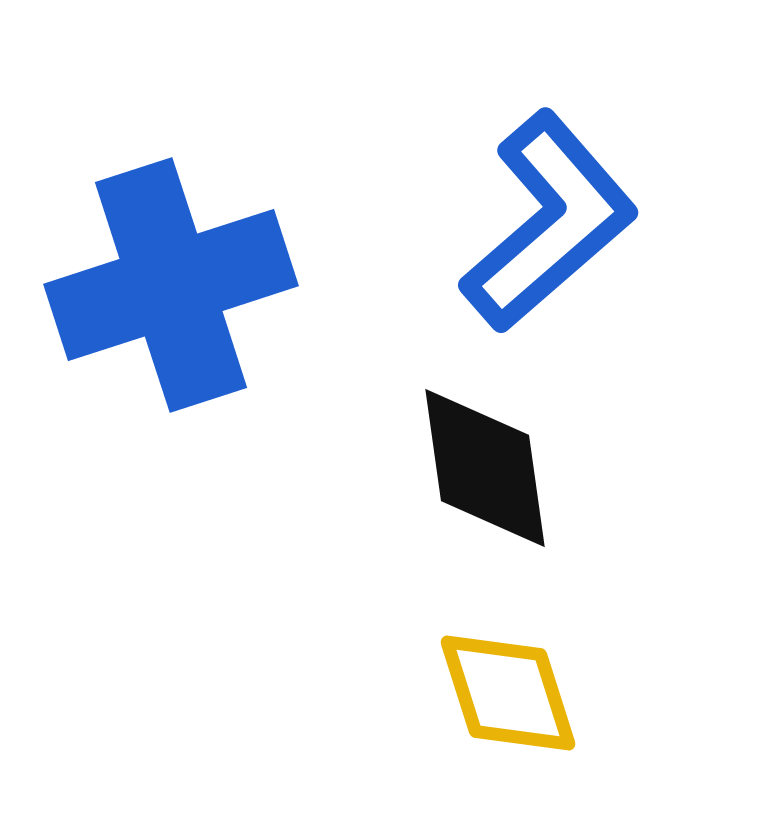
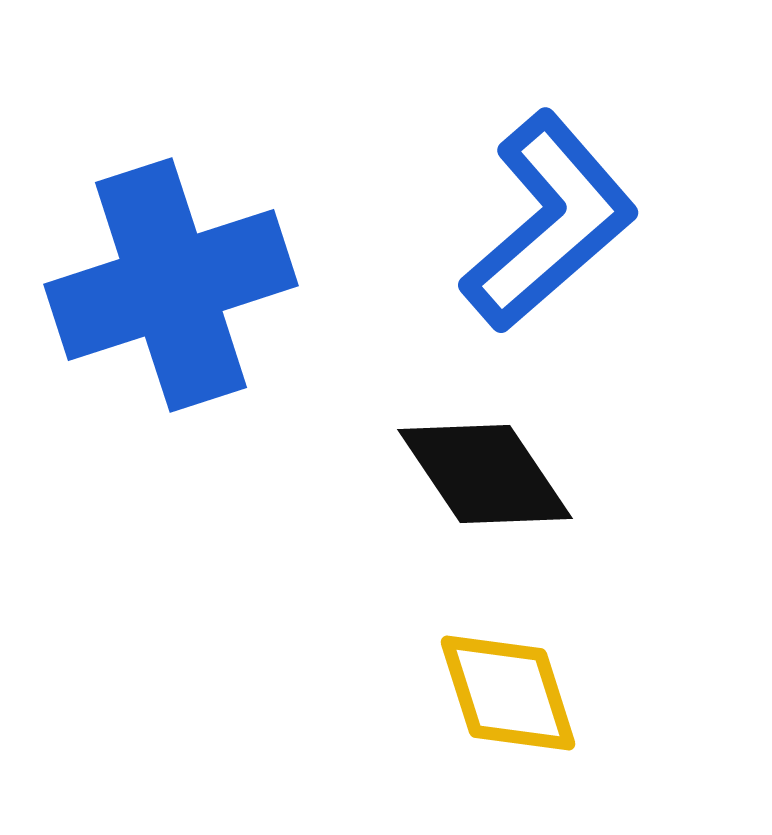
black diamond: moved 6 px down; rotated 26 degrees counterclockwise
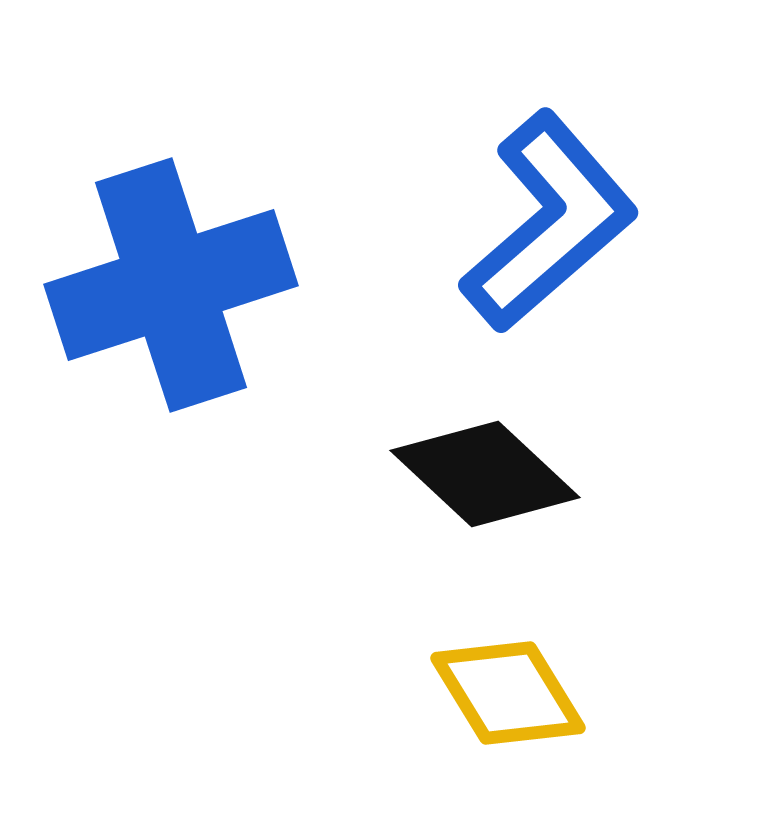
black diamond: rotated 13 degrees counterclockwise
yellow diamond: rotated 14 degrees counterclockwise
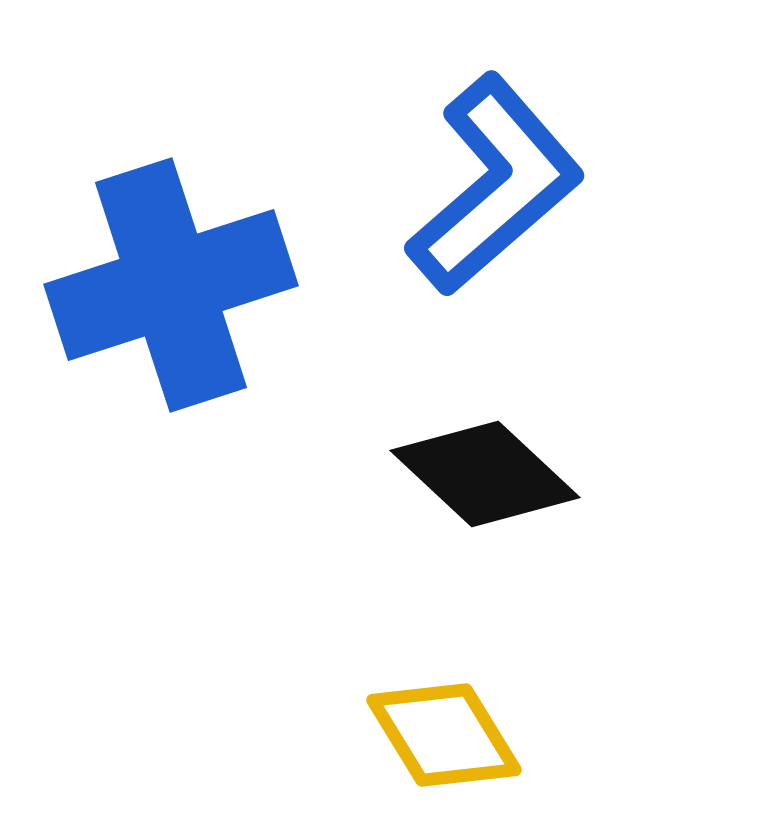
blue L-shape: moved 54 px left, 37 px up
yellow diamond: moved 64 px left, 42 px down
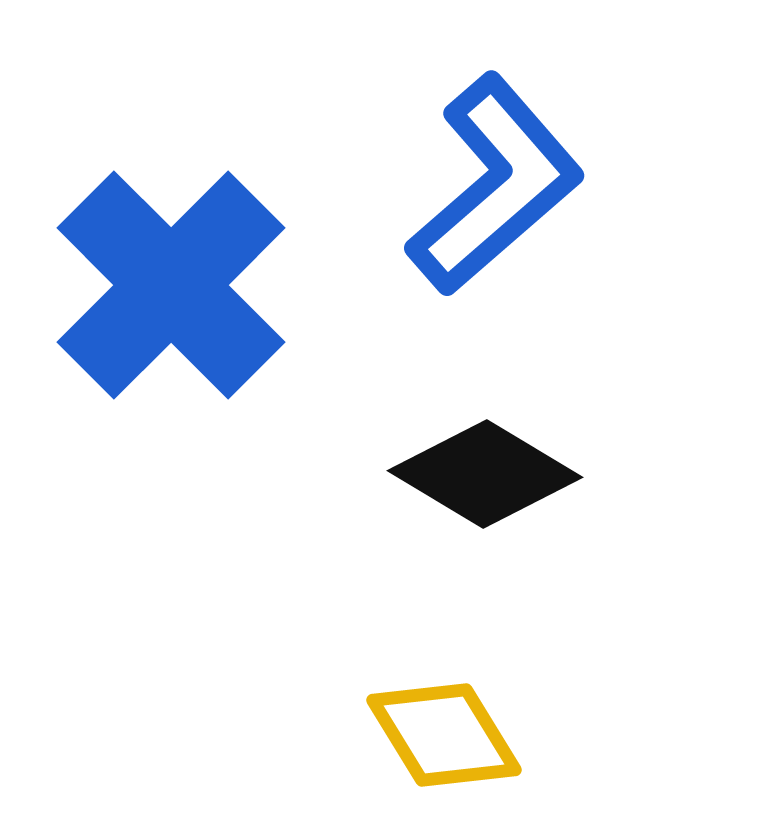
blue cross: rotated 27 degrees counterclockwise
black diamond: rotated 12 degrees counterclockwise
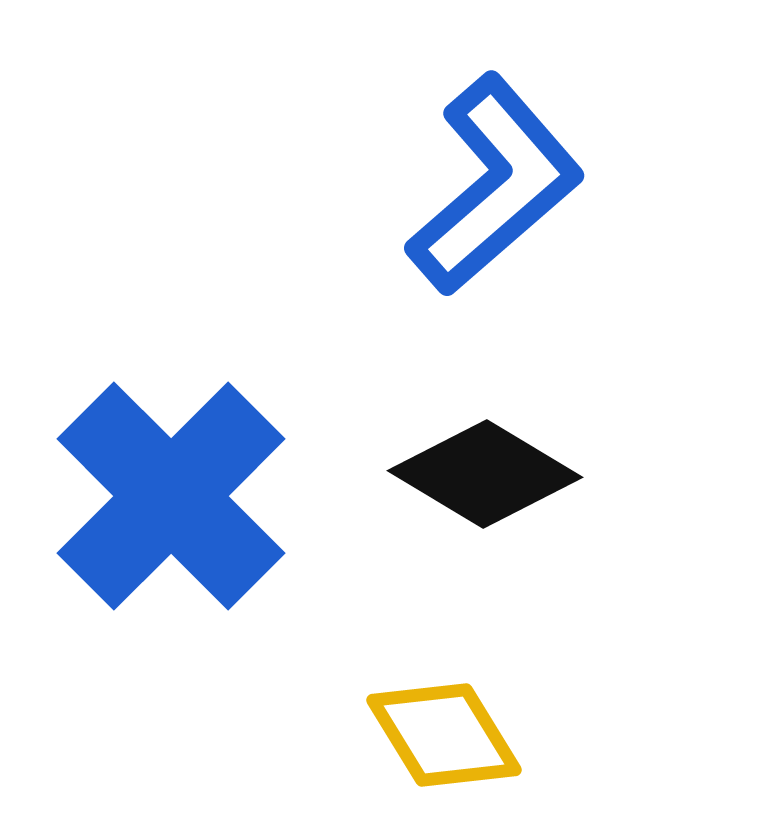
blue cross: moved 211 px down
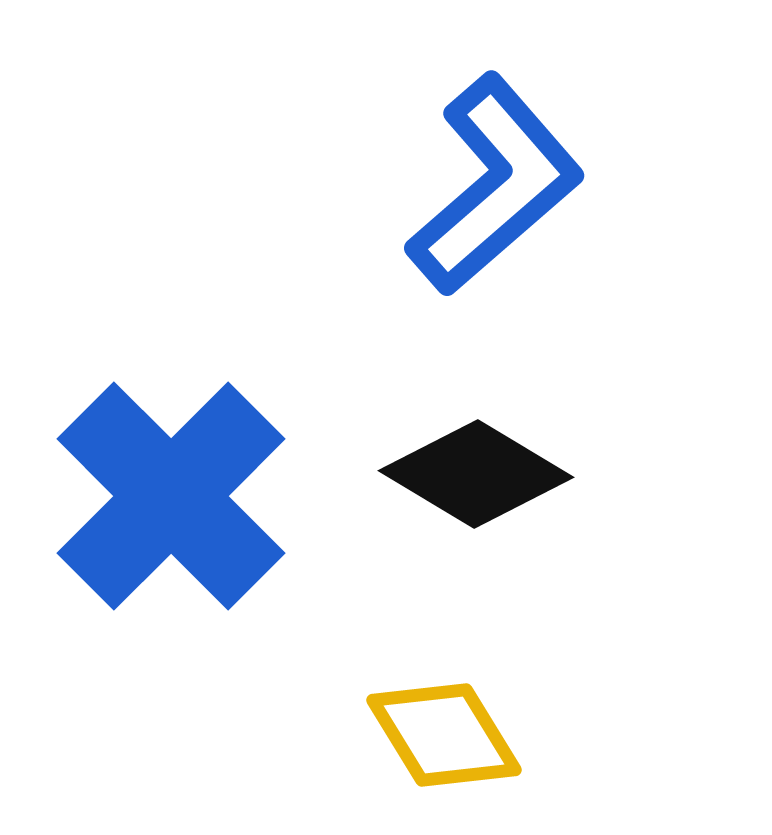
black diamond: moved 9 px left
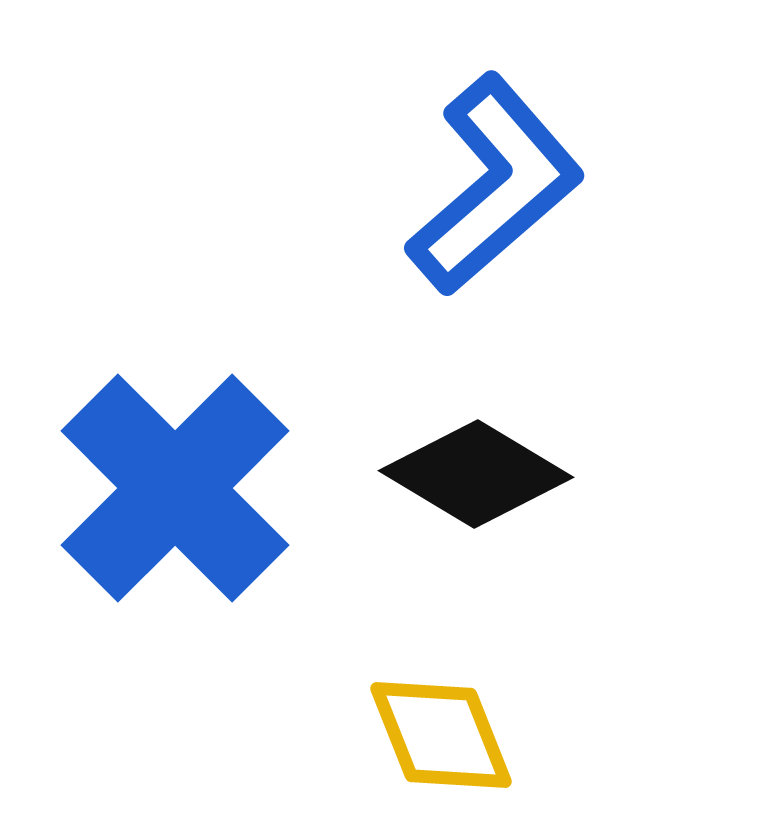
blue cross: moved 4 px right, 8 px up
yellow diamond: moved 3 px left; rotated 10 degrees clockwise
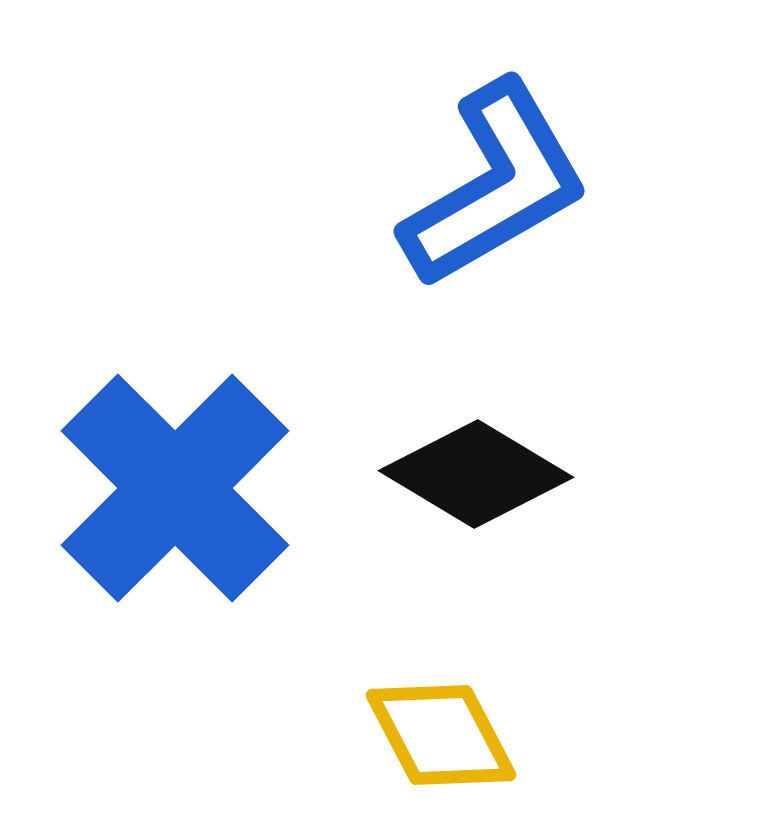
blue L-shape: rotated 11 degrees clockwise
yellow diamond: rotated 6 degrees counterclockwise
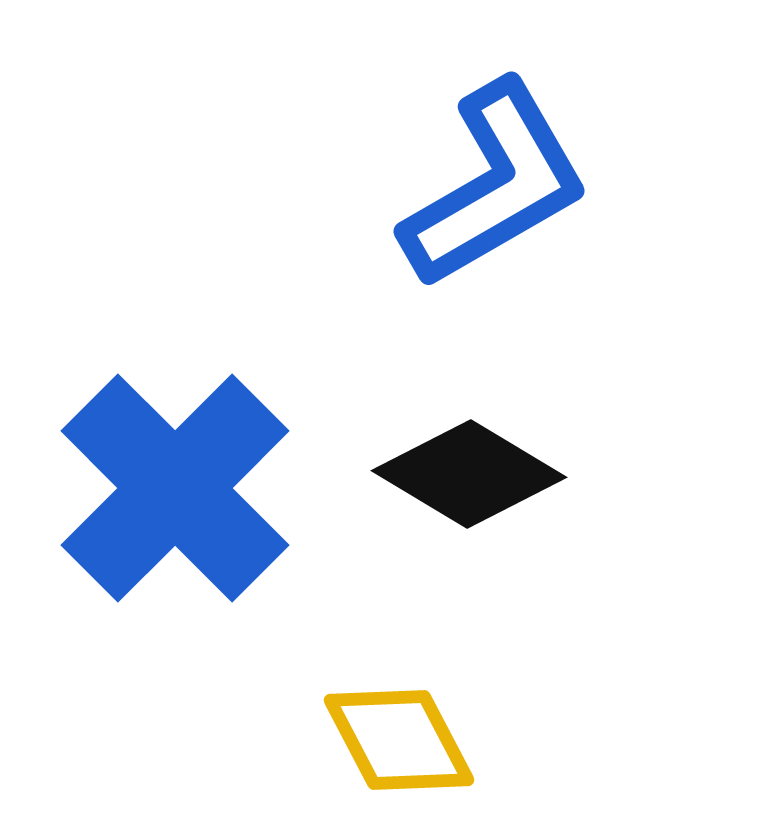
black diamond: moved 7 px left
yellow diamond: moved 42 px left, 5 px down
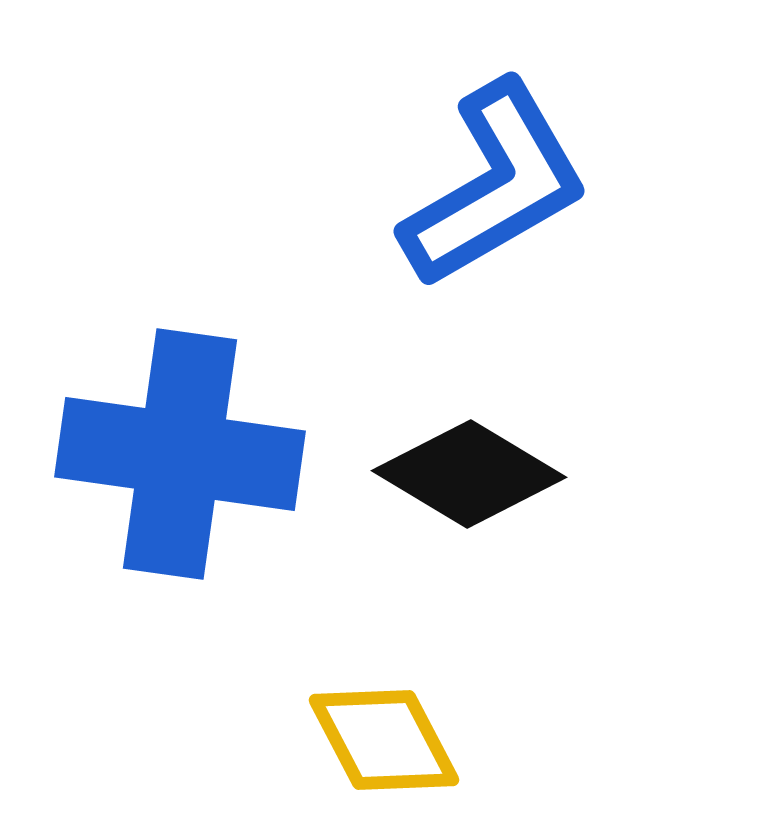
blue cross: moved 5 px right, 34 px up; rotated 37 degrees counterclockwise
yellow diamond: moved 15 px left
